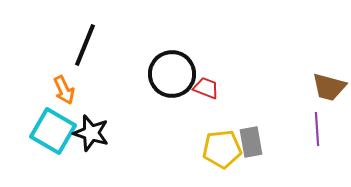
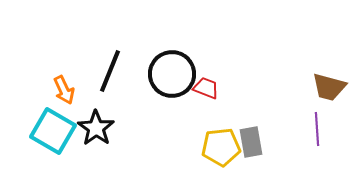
black line: moved 25 px right, 26 px down
black star: moved 5 px right, 5 px up; rotated 18 degrees clockwise
yellow pentagon: moved 1 px left, 2 px up
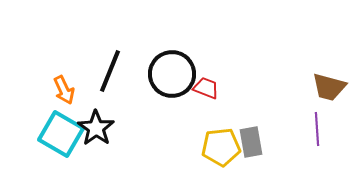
cyan square: moved 8 px right, 3 px down
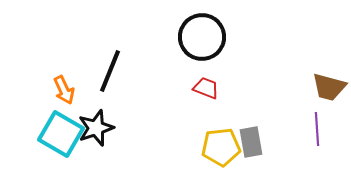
black circle: moved 30 px right, 37 px up
black star: rotated 18 degrees clockwise
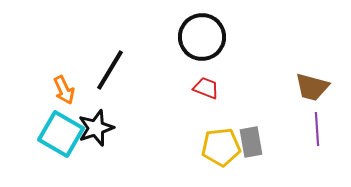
black line: moved 1 px up; rotated 9 degrees clockwise
brown trapezoid: moved 17 px left
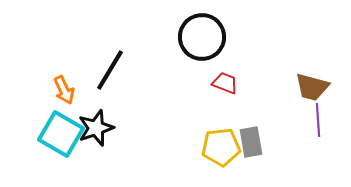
red trapezoid: moved 19 px right, 5 px up
purple line: moved 1 px right, 9 px up
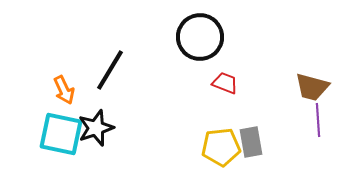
black circle: moved 2 px left
cyan square: rotated 18 degrees counterclockwise
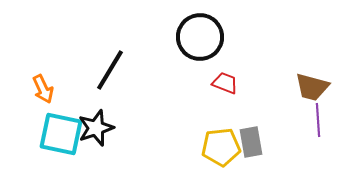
orange arrow: moved 21 px left, 1 px up
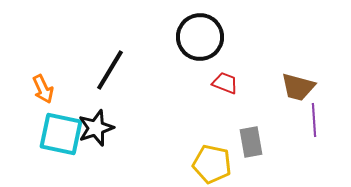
brown trapezoid: moved 14 px left
purple line: moved 4 px left
yellow pentagon: moved 9 px left, 17 px down; rotated 18 degrees clockwise
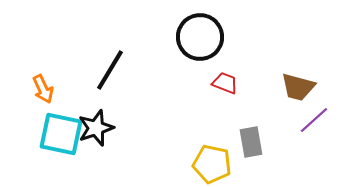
purple line: rotated 52 degrees clockwise
